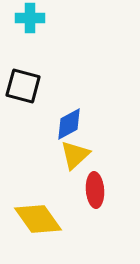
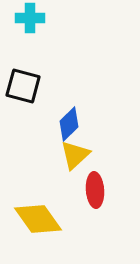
blue diamond: rotated 16 degrees counterclockwise
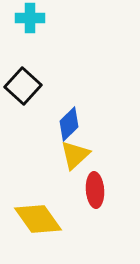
black square: rotated 27 degrees clockwise
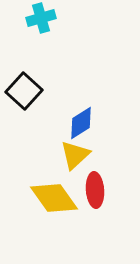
cyan cross: moved 11 px right; rotated 16 degrees counterclockwise
black square: moved 1 px right, 5 px down
blue diamond: moved 12 px right, 1 px up; rotated 12 degrees clockwise
yellow diamond: moved 16 px right, 21 px up
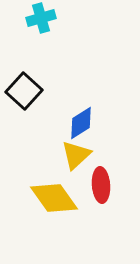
yellow triangle: moved 1 px right
red ellipse: moved 6 px right, 5 px up
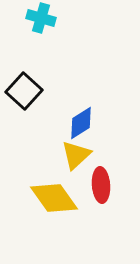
cyan cross: rotated 32 degrees clockwise
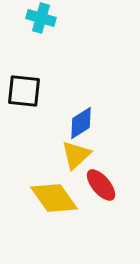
black square: rotated 36 degrees counterclockwise
red ellipse: rotated 36 degrees counterclockwise
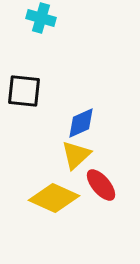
blue diamond: rotated 8 degrees clockwise
yellow diamond: rotated 30 degrees counterclockwise
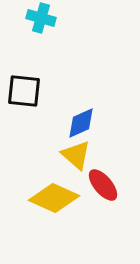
yellow triangle: rotated 36 degrees counterclockwise
red ellipse: moved 2 px right
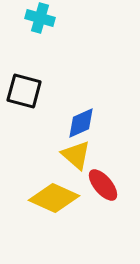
cyan cross: moved 1 px left
black square: rotated 9 degrees clockwise
